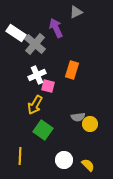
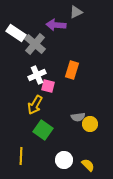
purple arrow: moved 3 px up; rotated 60 degrees counterclockwise
yellow line: moved 1 px right
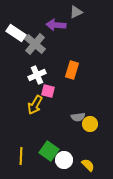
pink square: moved 5 px down
green square: moved 6 px right, 21 px down
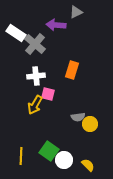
white cross: moved 1 px left, 1 px down; rotated 18 degrees clockwise
pink square: moved 3 px down
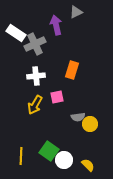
purple arrow: rotated 72 degrees clockwise
gray cross: rotated 25 degrees clockwise
pink square: moved 9 px right, 3 px down; rotated 24 degrees counterclockwise
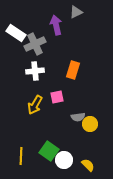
orange rectangle: moved 1 px right
white cross: moved 1 px left, 5 px up
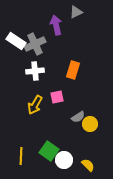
white rectangle: moved 8 px down
gray semicircle: rotated 24 degrees counterclockwise
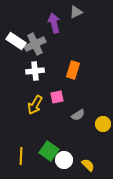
purple arrow: moved 2 px left, 2 px up
gray semicircle: moved 2 px up
yellow circle: moved 13 px right
